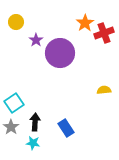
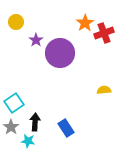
cyan star: moved 5 px left, 2 px up
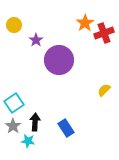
yellow circle: moved 2 px left, 3 px down
purple circle: moved 1 px left, 7 px down
yellow semicircle: rotated 40 degrees counterclockwise
gray star: moved 2 px right, 1 px up
